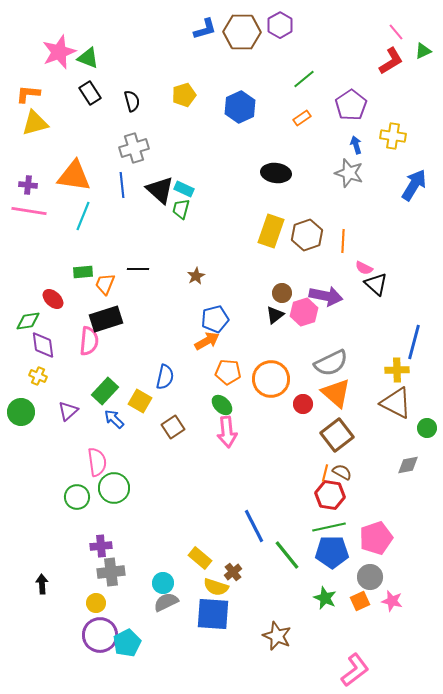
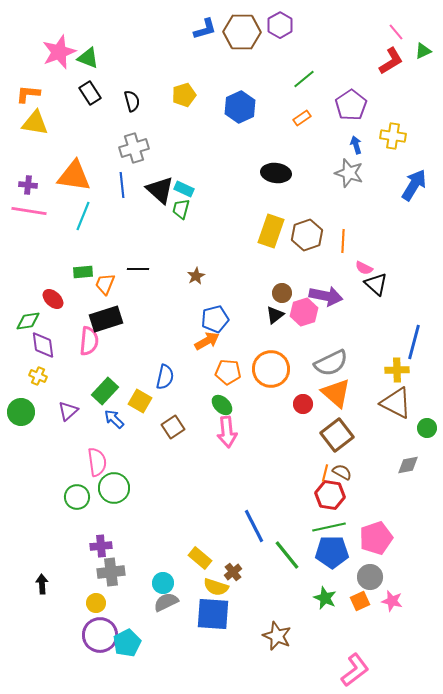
yellow triangle at (35, 123): rotated 24 degrees clockwise
orange circle at (271, 379): moved 10 px up
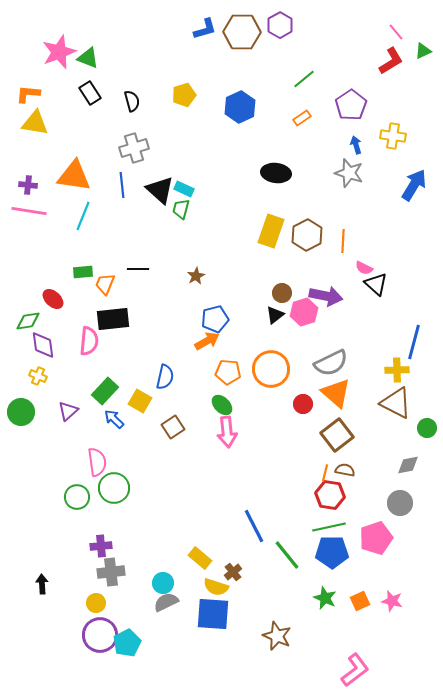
brown hexagon at (307, 235): rotated 8 degrees counterclockwise
black rectangle at (106, 319): moved 7 px right; rotated 12 degrees clockwise
brown semicircle at (342, 472): moved 3 px right, 2 px up; rotated 18 degrees counterclockwise
gray circle at (370, 577): moved 30 px right, 74 px up
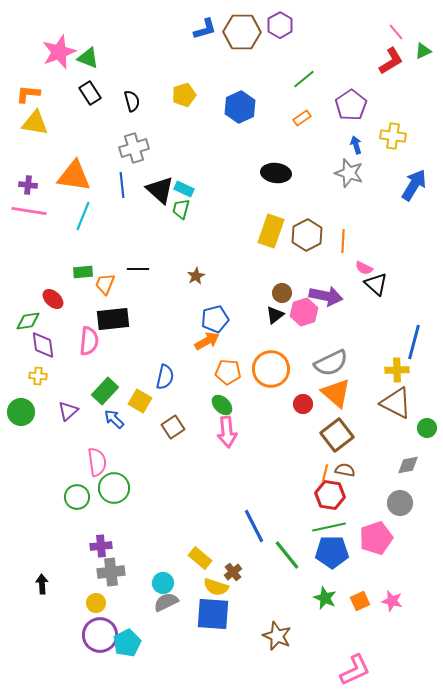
yellow cross at (38, 376): rotated 18 degrees counterclockwise
pink L-shape at (355, 670): rotated 12 degrees clockwise
